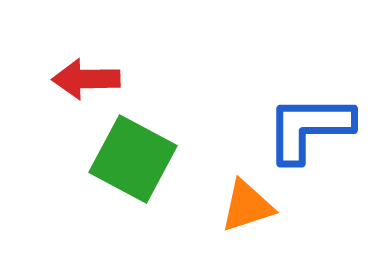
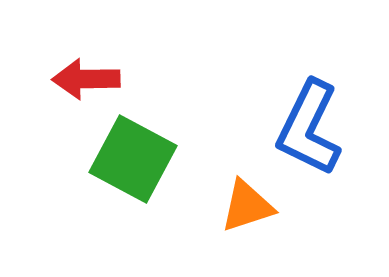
blue L-shape: rotated 64 degrees counterclockwise
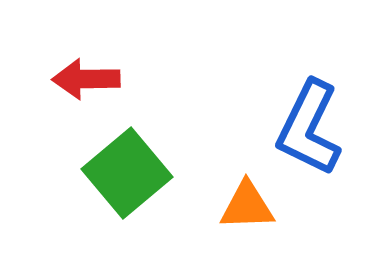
green square: moved 6 px left, 14 px down; rotated 22 degrees clockwise
orange triangle: rotated 16 degrees clockwise
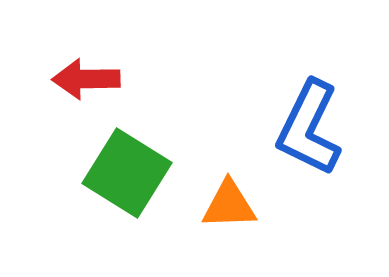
green square: rotated 18 degrees counterclockwise
orange triangle: moved 18 px left, 1 px up
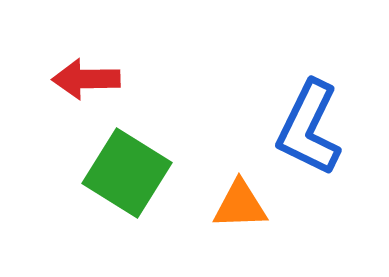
orange triangle: moved 11 px right
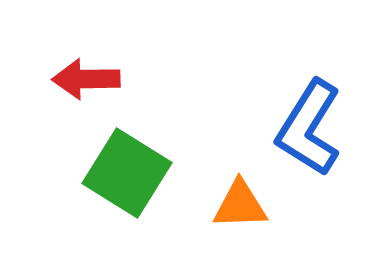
blue L-shape: rotated 6 degrees clockwise
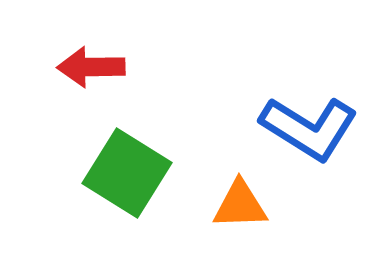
red arrow: moved 5 px right, 12 px up
blue L-shape: rotated 90 degrees counterclockwise
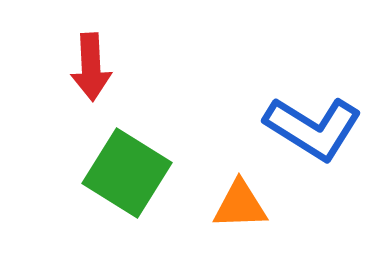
red arrow: rotated 92 degrees counterclockwise
blue L-shape: moved 4 px right
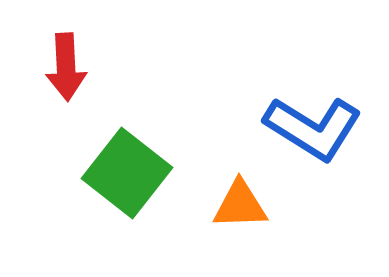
red arrow: moved 25 px left
green square: rotated 6 degrees clockwise
